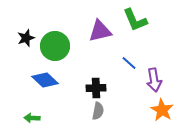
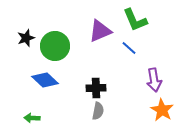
purple triangle: rotated 10 degrees counterclockwise
blue line: moved 15 px up
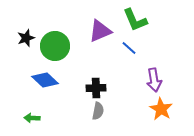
orange star: moved 1 px left, 1 px up
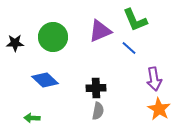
black star: moved 11 px left, 5 px down; rotated 18 degrees clockwise
green circle: moved 2 px left, 9 px up
purple arrow: moved 1 px up
orange star: moved 2 px left
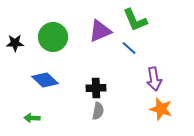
orange star: moved 2 px right; rotated 15 degrees counterclockwise
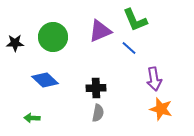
gray semicircle: moved 2 px down
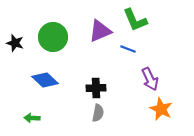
black star: rotated 18 degrees clockwise
blue line: moved 1 px left, 1 px down; rotated 21 degrees counterclockwise
purple arrow: moved 4 px left; rotated 15 degrees counterclockwise
orange star: rotated 10 degrees clockwise
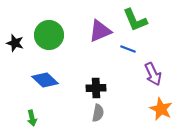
green circle: moved 4 px left, 2 px up
purple arrow: moved 3 px right, 5 px up
green arrow: rotated 105 degrees counterclockwise
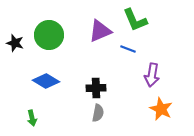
purple arrow: moved 1 px left, 1 px down; rotated 35 degrees clockwise
blue diamond: moved 1 px right, 1 px down; rotated 12 degrees counterclockwise
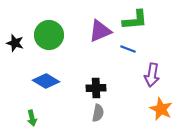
green L-shape: rotated 72 degrees counterclockwise
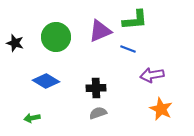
green circle: moved 7 px right, 2 px down
purple arrow: rotated 70 degrees clockwise
gray semicircle: rotated 120 degrees counterclockwise
green arrow: rotated 91 degrees clockwise
